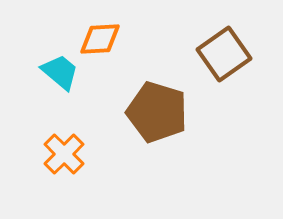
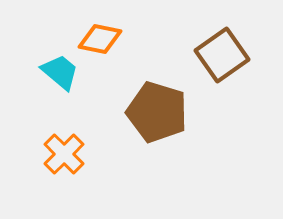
orange diamond: rotated 15 degrees clockwise
brown square: moved 2 px left, 1 px down
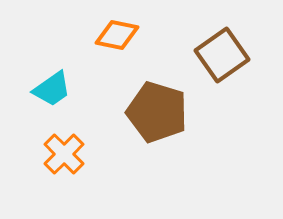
orange diamond: moved 17 px right, 4 px up
cyan trapezoid: moved 8 px left, 17 px down; rotated 105 degrees clockwise
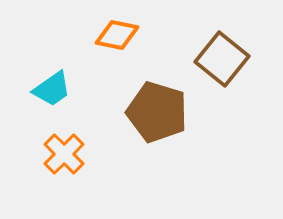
brown square: moved 4 px down; rotated 16 degrees counterclockwise
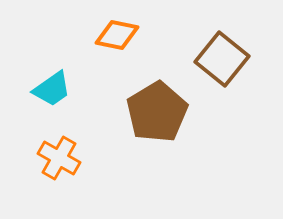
brown pentagon: rotated 24 degrees clockwise
orange cross: moved 5 px left, 4 px down; rotated 15 degrees counterclockwise
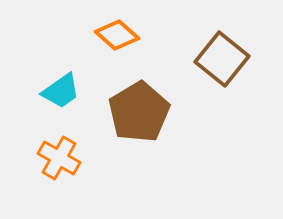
orange diamond: rotated 30 degrees clockwise
cyan trapezoid: moved 9 px right, 2 px down
brown pentagon: moved 18 px left
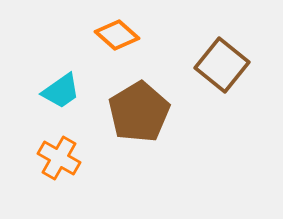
brown square: moved 6 px down
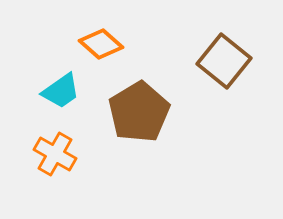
orange diamond: moved 16 px left, 9 px down
brown square: moved 2 px right, 4 px up
orange cross: moved 4 px left, 4 px up
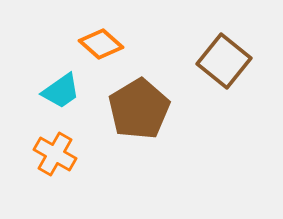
brown pentagon: moved 3 px up
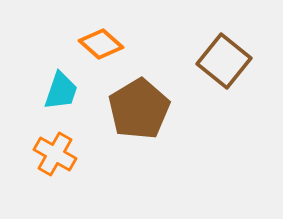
cyan trapezoid: rotated 36 degrees counterclockwise
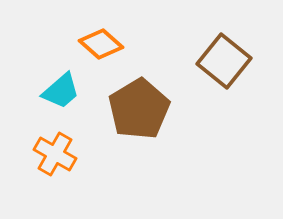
cyan trapezoid: rotated 30 degrees clockwise
